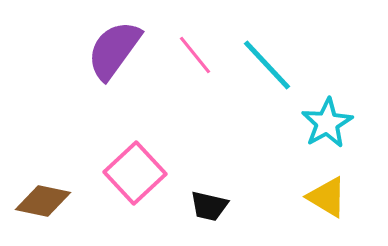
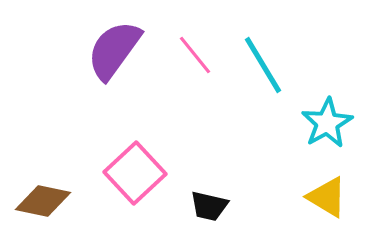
cyan line: moved 4 px left; rotated 12 degrees clockwise
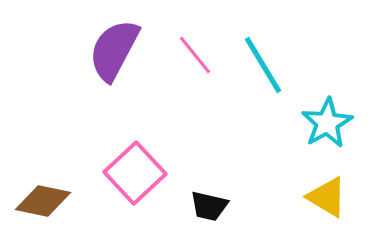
purple semicircle: rotated 8 degrees counterclockwise
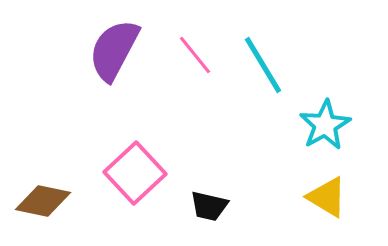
cyan star: moved 2 px left, 2 px down
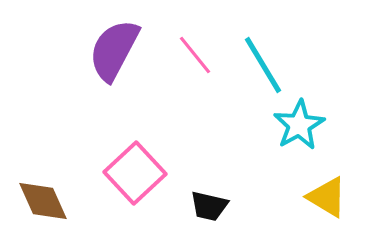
cyan star: moved 26 px left
brown diamond: rotated 54 degrees clockwise
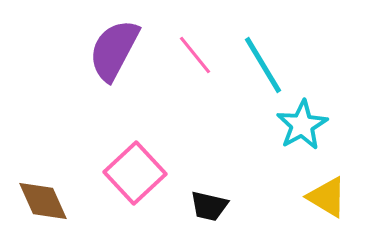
cyan star: moved 3 px right
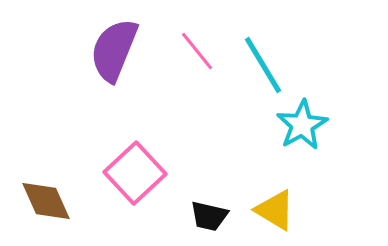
purple semicircle: rotated 6 degrees counterclockwise
pink line: moved 2 px right, 4 px up
yellow triangle: moved 52 px left, 13 px down
brown diamond: moved 3 px right
black trapezoid: moved 10 px down
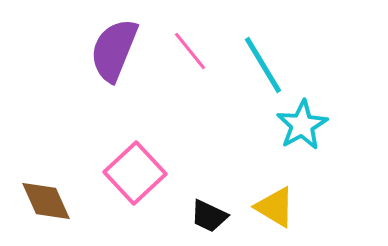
pink line: moved 7 px left
yellow triangle: moved 3 px up
black trapezoid: rotated 12 degrees clockwise
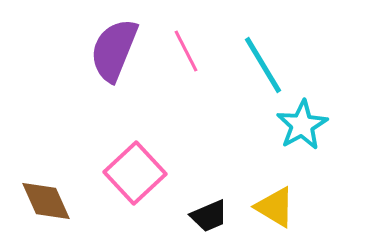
pink line: moved 4 px left; rotated 12 degrees clockwise
black trapezoid: rotated 48 degrees counterclockwise
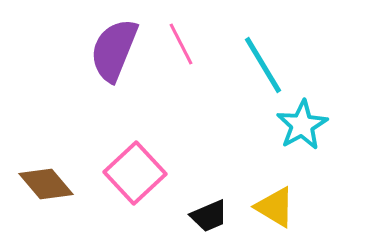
pink line: moved 5 px left, 7 px up
brown diamond: moved 17 px up; rotated 16 degrees counterclockwise
